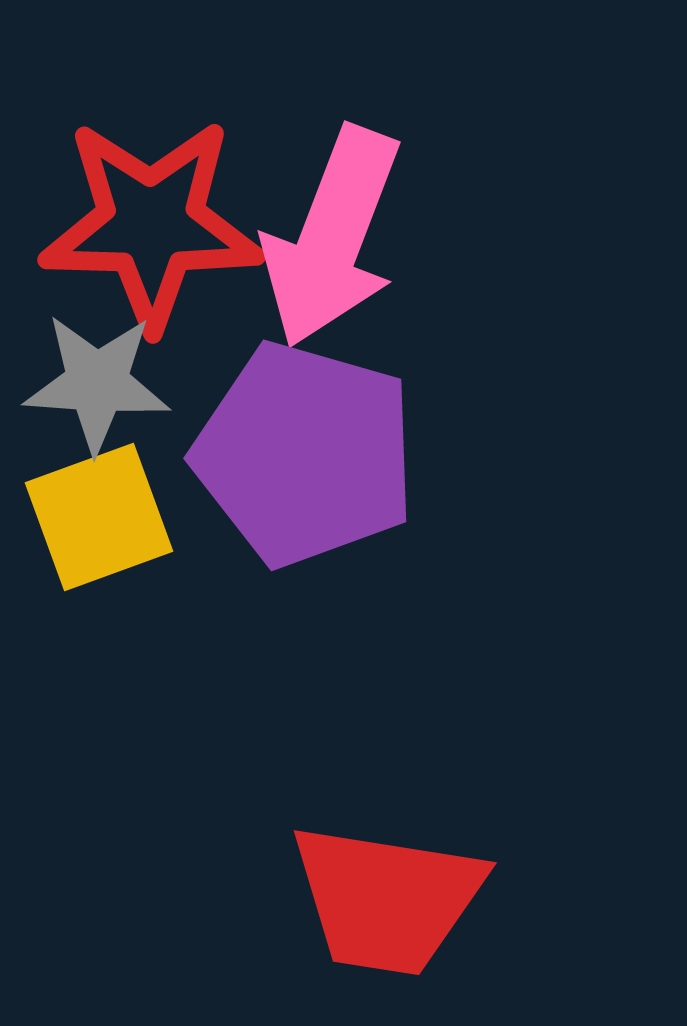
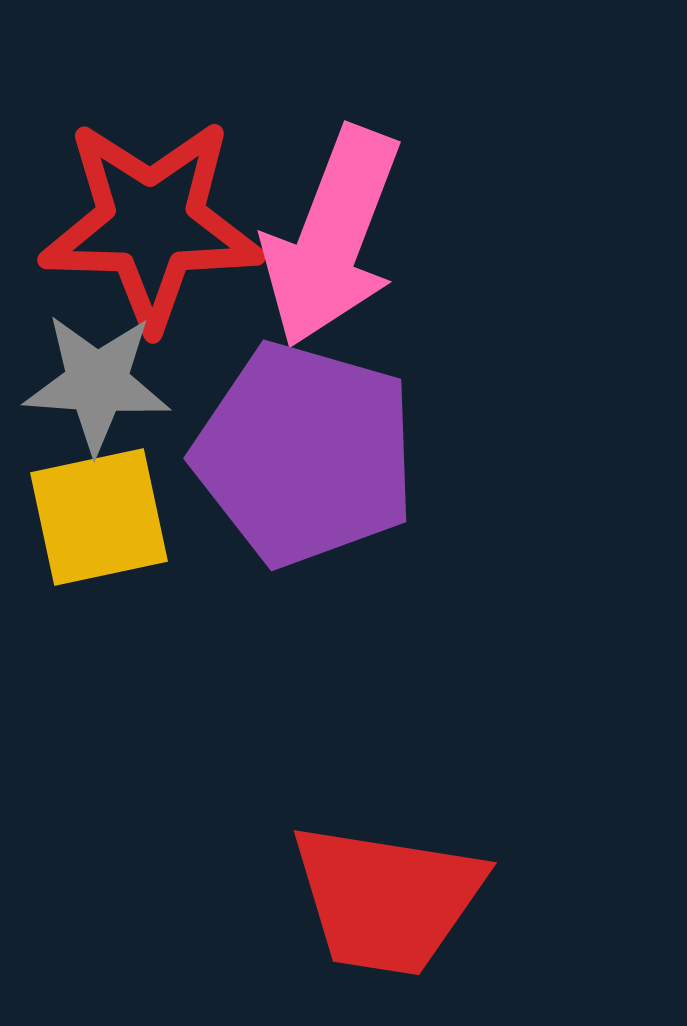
yellow square: rotated 8 degrees clockwise
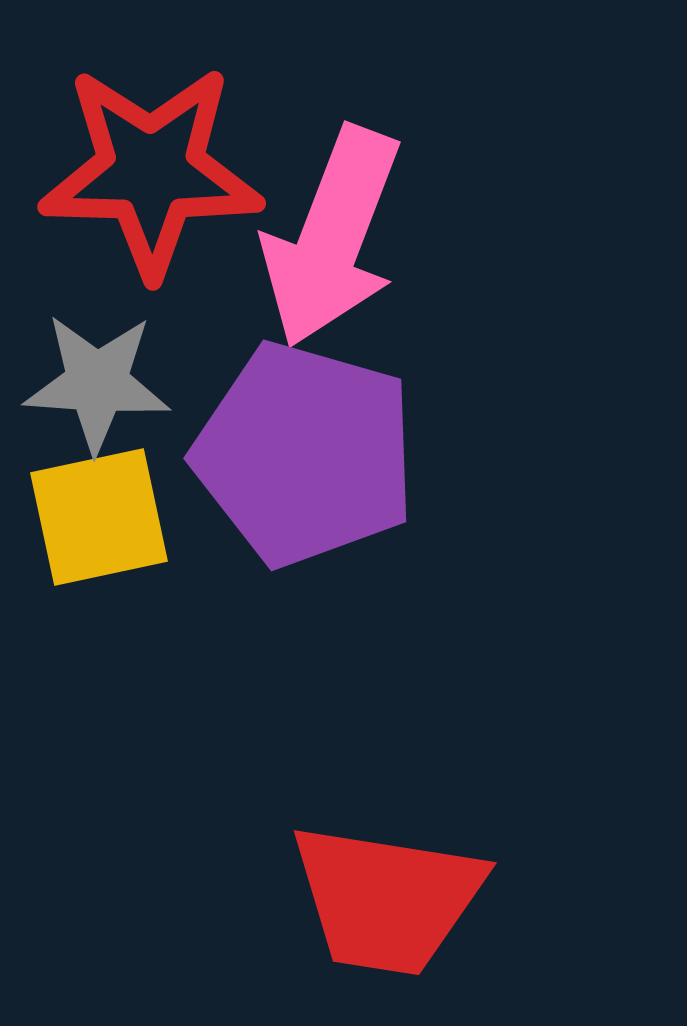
red star: moved 53 px up
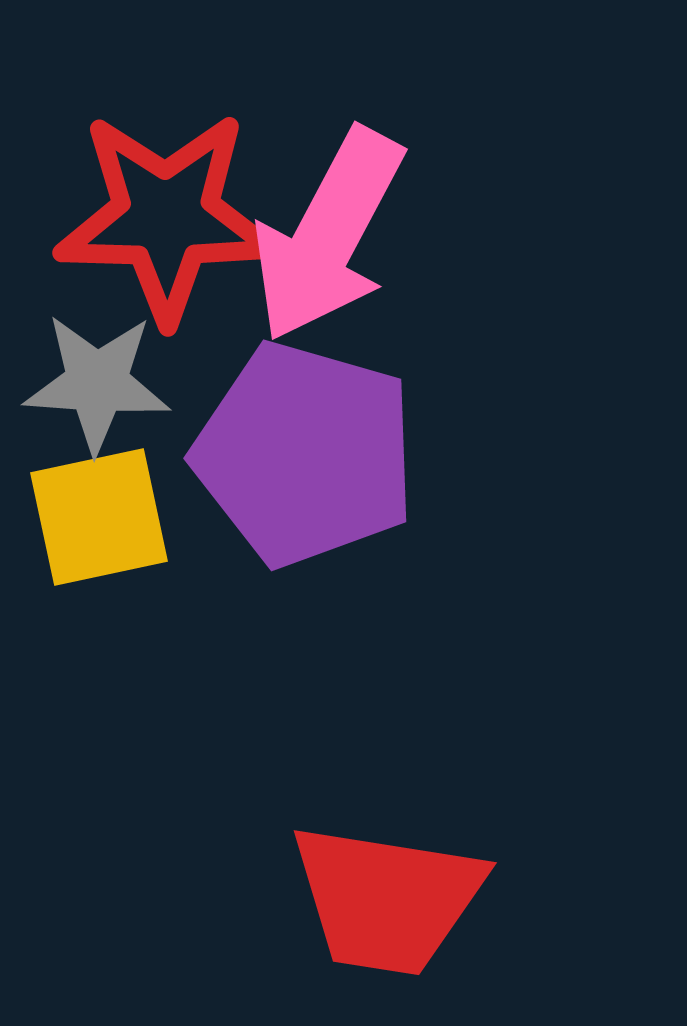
red star: moved 15 px right, 46 px down
pink arrow: moved 4 px left, 2 px up; rotated 7 degrees clockwise
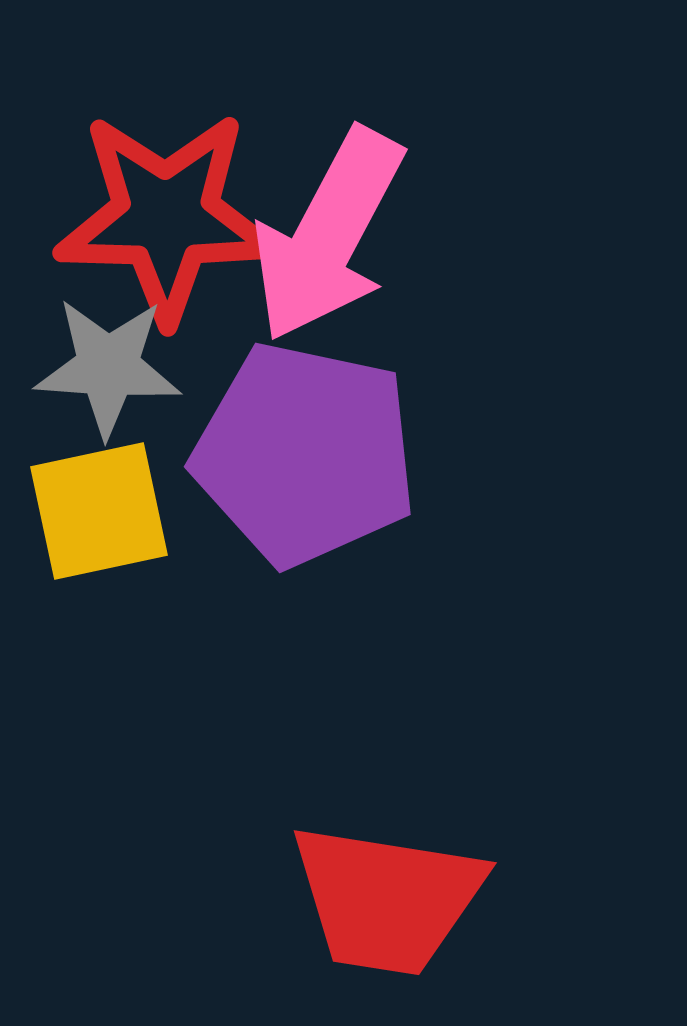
gray star: moved 11 px right, 16 px up
purple pentagon: rotated 4 degrees counterclockwise
yellow square: moved 6 px up
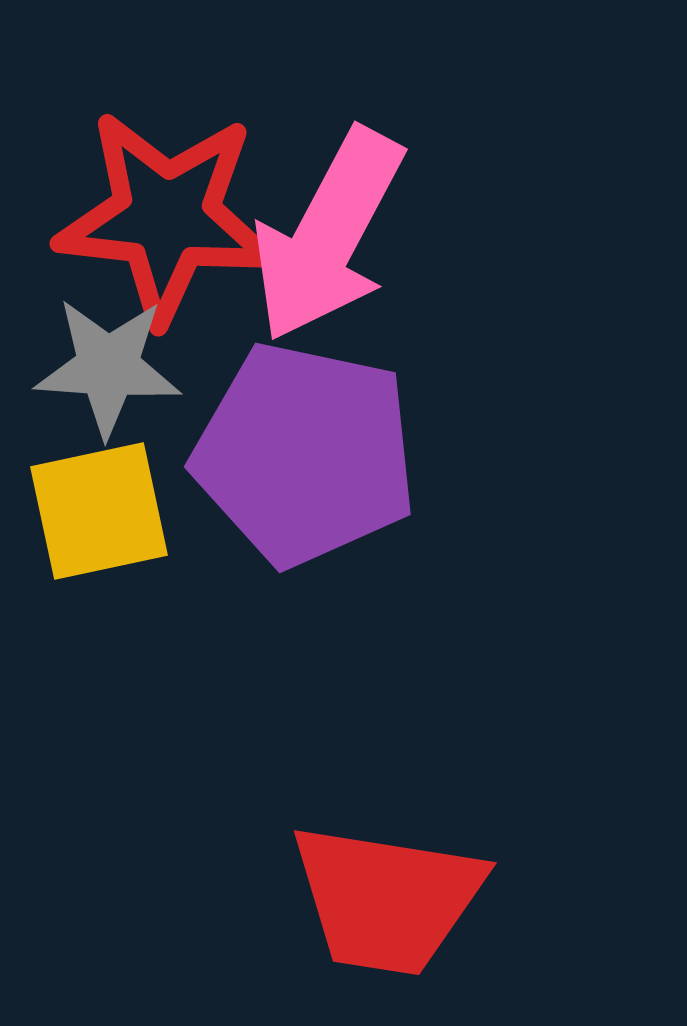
red star: rotated 5 degrees clockwise
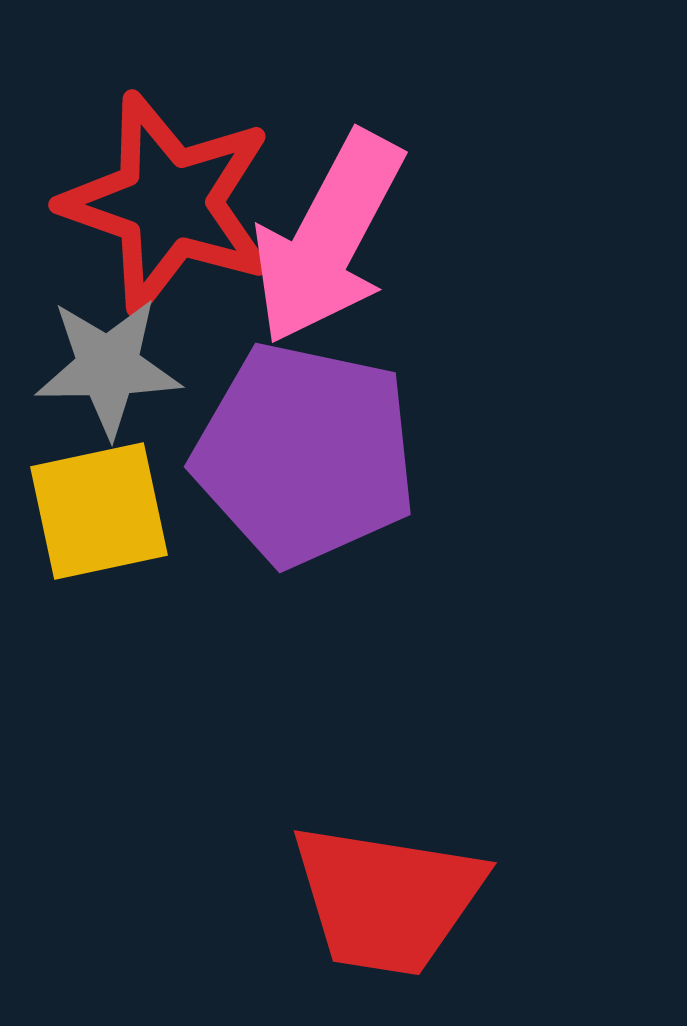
red star: moved 2 px right, 14 px up; rotated 13 degrees clockwise
pink arrow: moved 3 px down
gray star: rotated 5 degrees counterclockwise
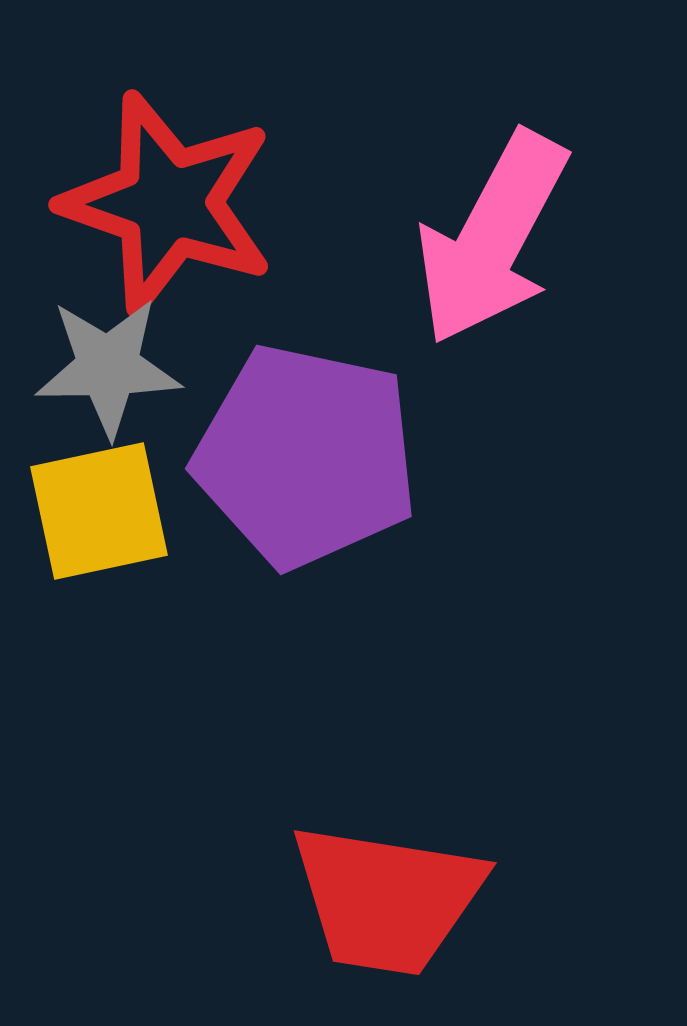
pink arrow: moved 164 px right
purple pentagon: moved 1 px right, 2 px down
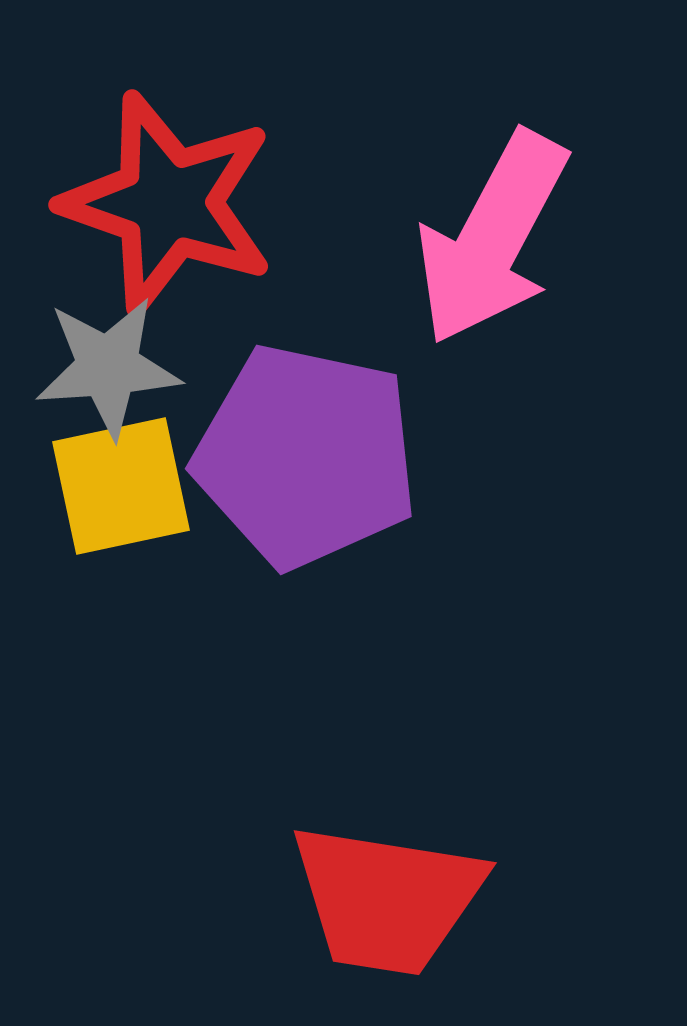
gray star: rotated 3 degrees counterclockwise
yellow square: moved 22 px right, 25 px up
